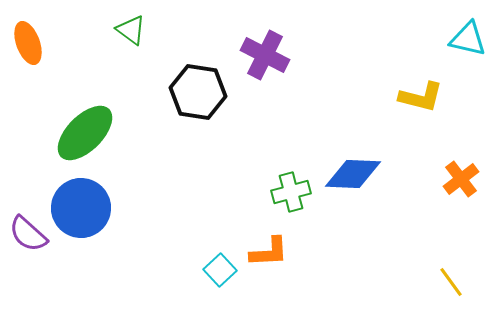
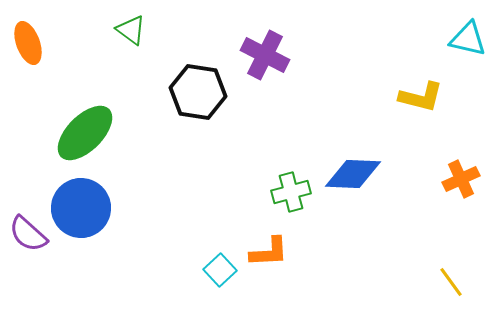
orange cross: rotated 12 degrees clockwise
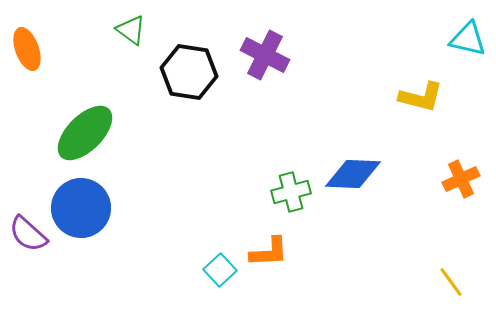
orange ellipse: moved 1 px left, 6 px down
black hexagon: moved 9 px left, 20 px up
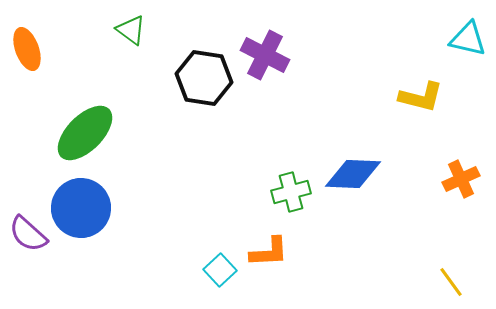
black hexagon: moved 15 px right, 6 px down
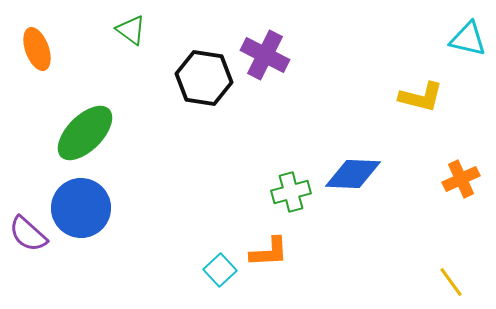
orange ellipse: moved 10 px right
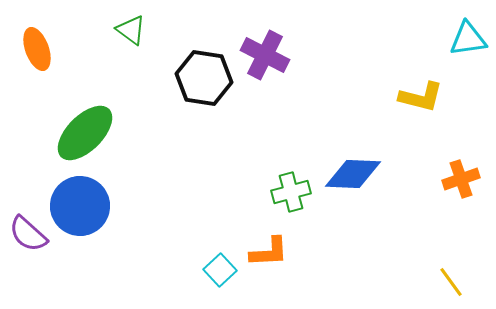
cyan triangle: rotated 21 degrees counterclockwise
orange cross: rotated 6 degrees clockwise
blue circle: moved 1 px left, 2 px up
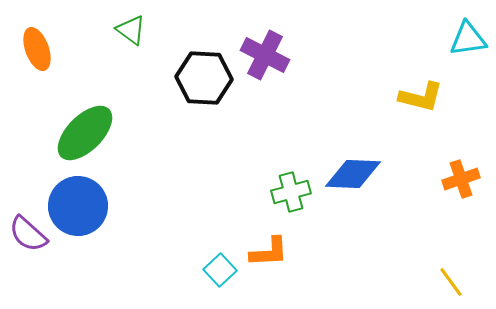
black hexagon: rotated 6 degrees counterclockwise
blue circle: moved 2 px left
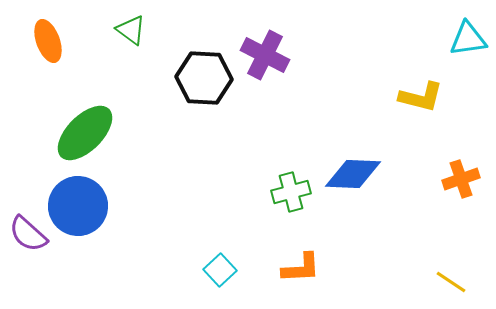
orange ellipse: moved 11 px right, 8 px up
orange L-shape: moved 32 px right, 16 px down
yellow line: rotated 20 degrees counterclockwise
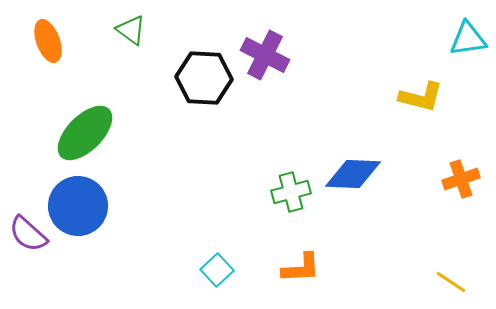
cyan square: moved 3 px left
